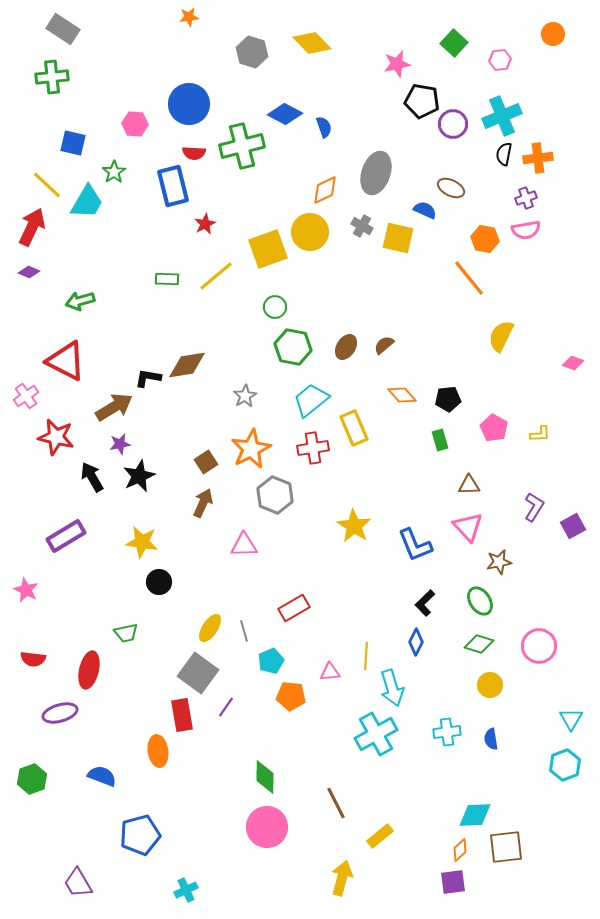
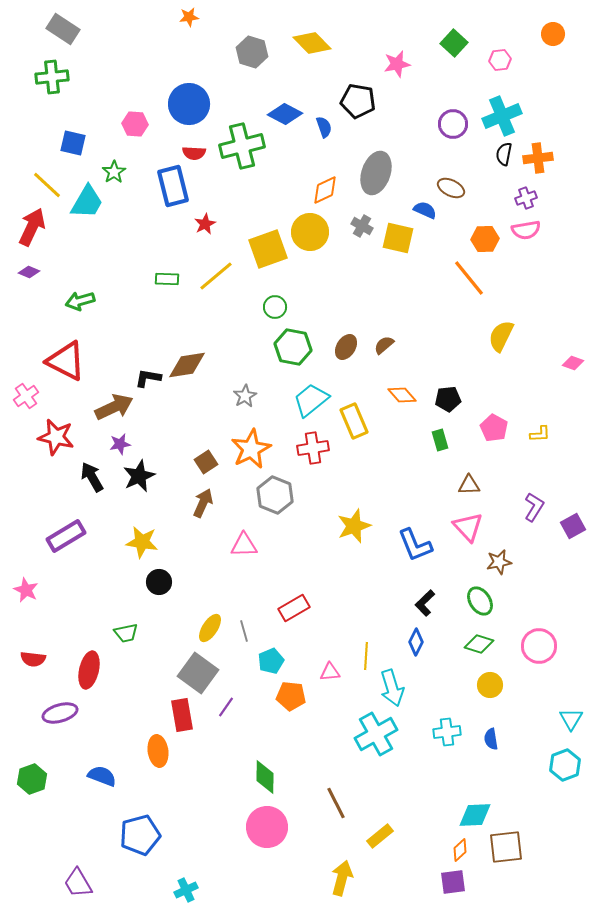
black pentagon at (422, 101): moved 64 px left
orange hexagon at (485, 239): rotated 12 degrees counterclockwise
brown arrow at (114, 407): rotated 6 degrees clockwise
yellow rectangle at (354, 428): moved 7 px up
yellow star at (354, 526): rotated 20 degrees clockwise
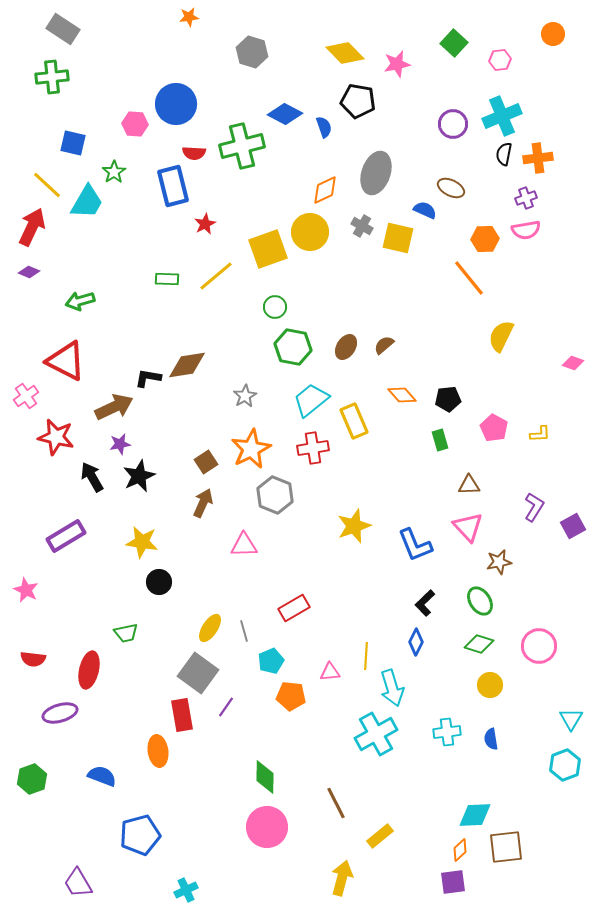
yellow diamond at (312, 43): moved 33 px right, 10 px down
blue circle at (189, 104): moved 13 px left
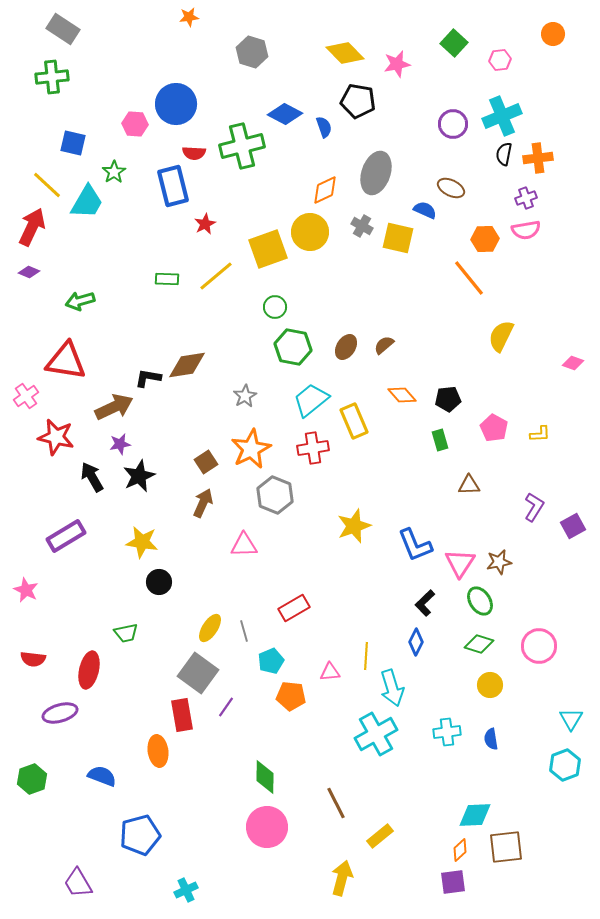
red triangle at (66, 361): rotated 18 degrees counterclockwise
pink triangle at (468, 527): moved 8 px left, 36 px down; rotated 16 degrees clockwise
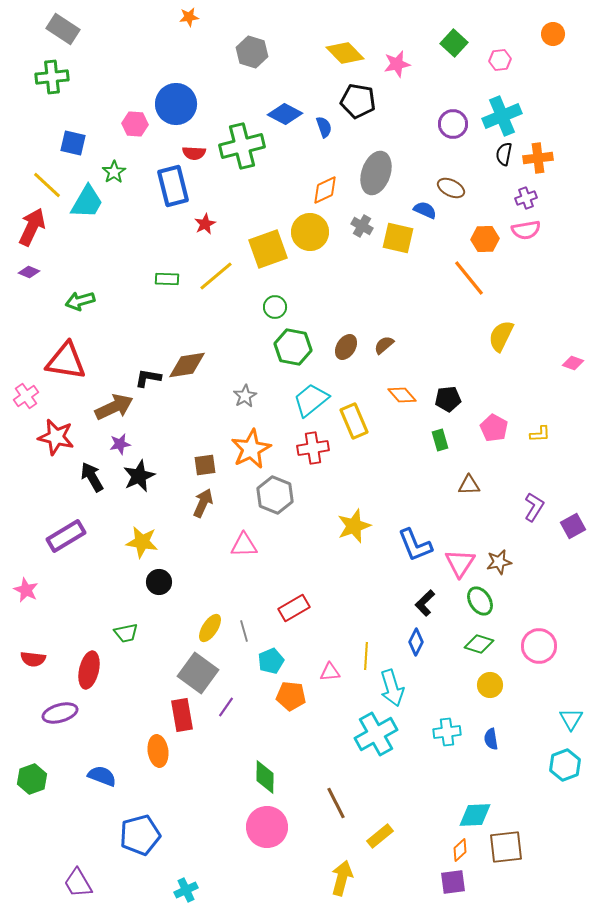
brown square at (206, 462): moved 1 px left, 3 px down; rotated 25 degrees clockwise
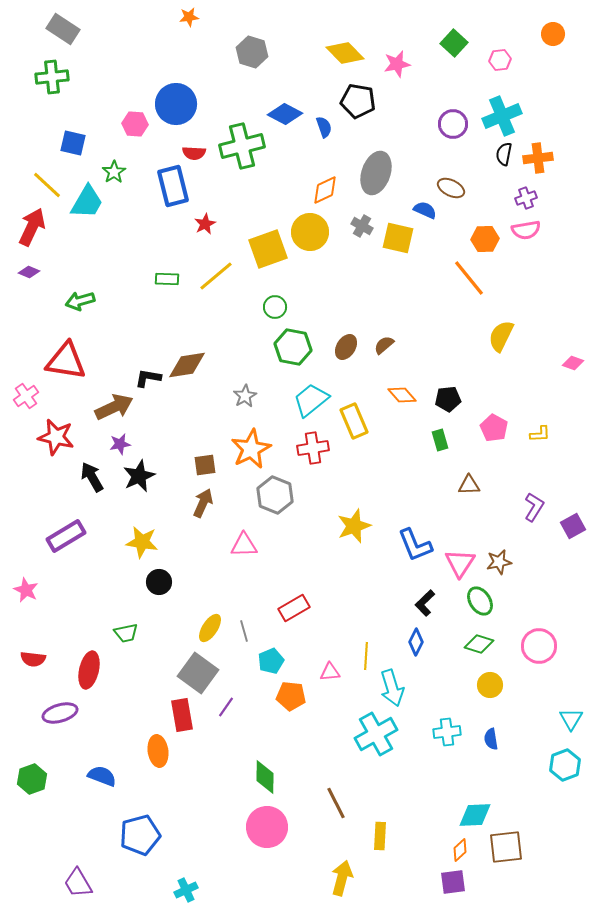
yellow rectangle at (380, 836): rotated 48 degrees counterclockwise
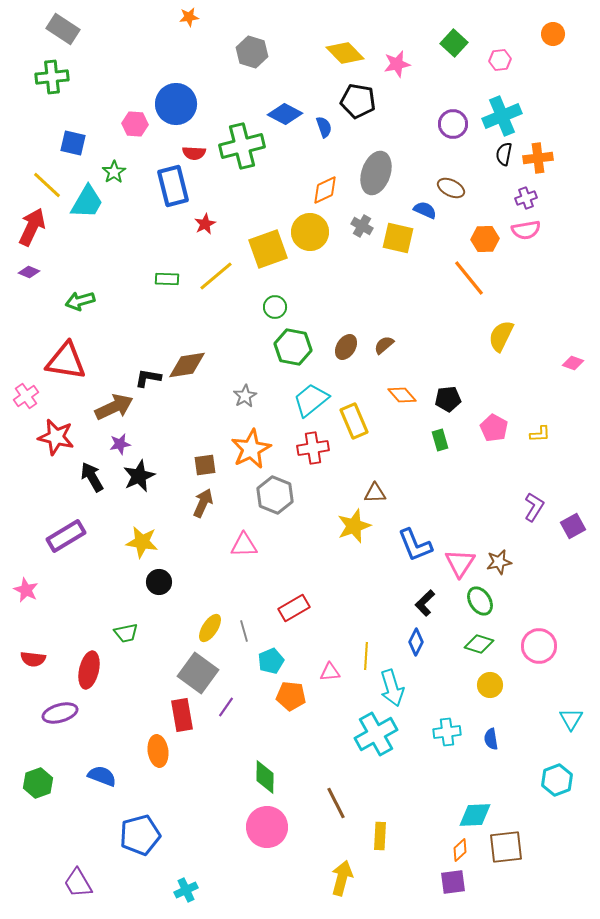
brown triangle at (469, 485): moved 94 px left, 8 px down
cyan hexagon at (565, 765): moved 8 px left, 15 px down
green hexagon at (32, 779): moved 6 px right, 4 px down
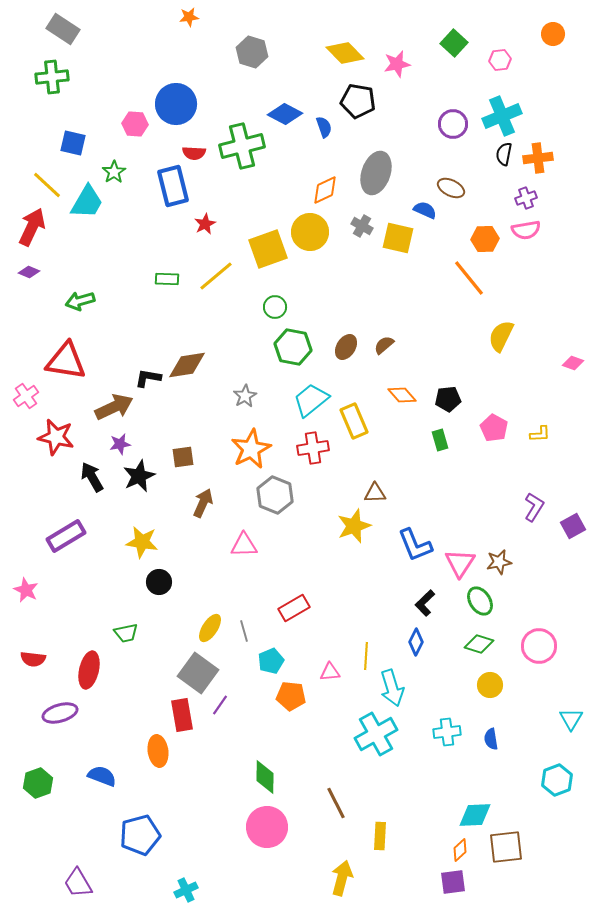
brown square at (205, 465): moved 22 px left, 8 px up
purple line at (226, 707): moved 6 px left, 2 px up
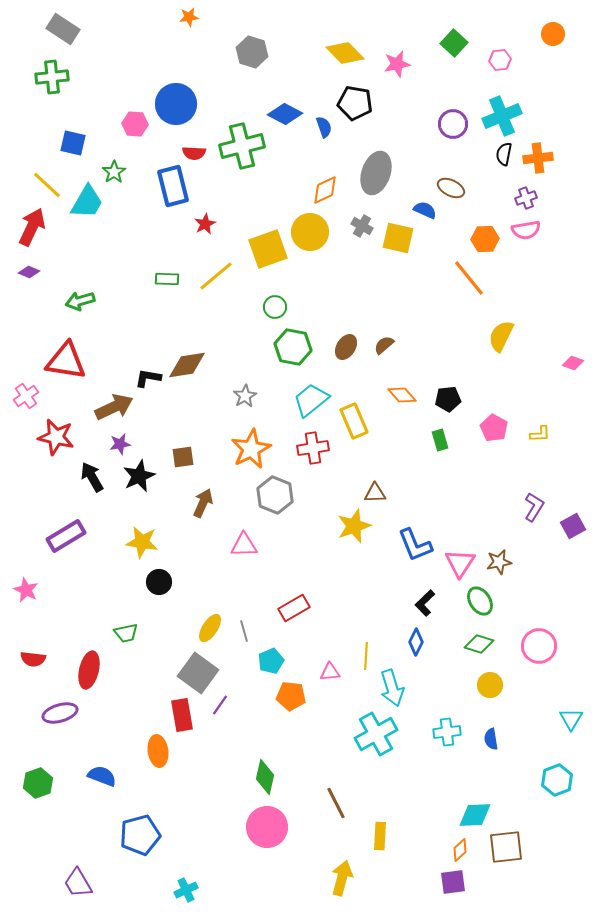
black pentagon at (358, 101): moved 3 px left, 2 px down
green diamond at (265, 777): rotated 12 degrees clockwise
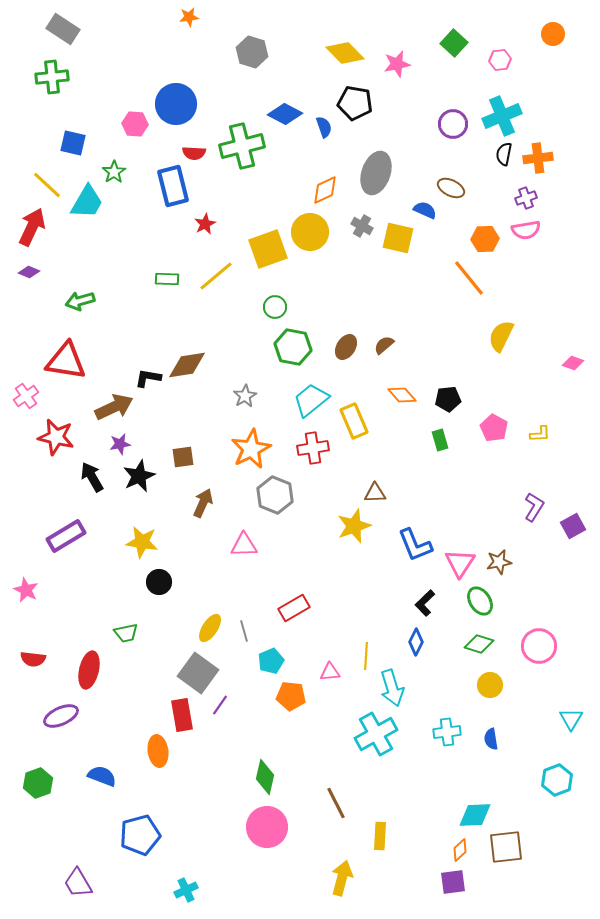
purple ellipse at (60, 713): moved 1 px right, 3 px down; rotated 8 degrees counterclockwise
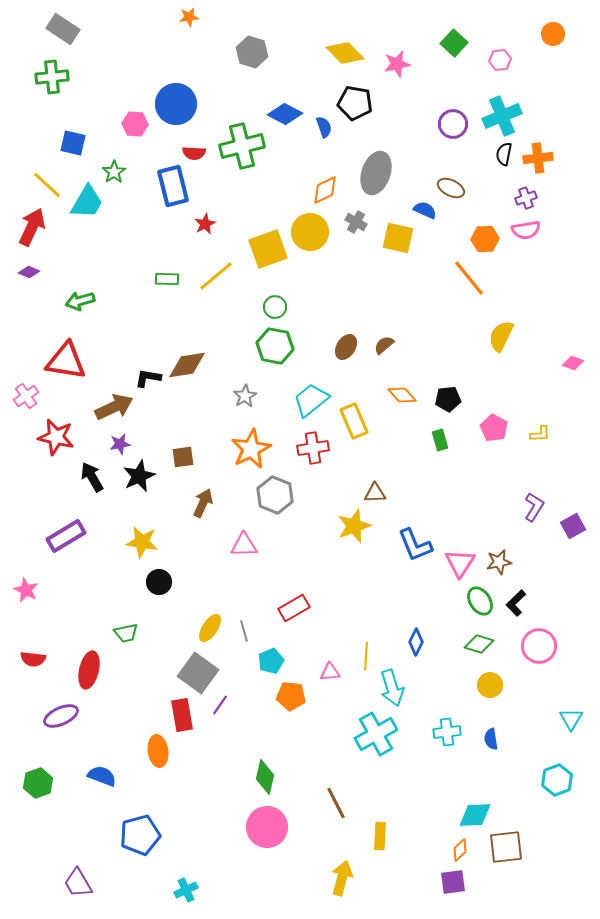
gray cross at (362, 226): moved 6 px left, 4 px up
green hexagon at (293, 347): moved 18 px left, 1 px up
black L-shape at (425, 603): moved 91 px right
